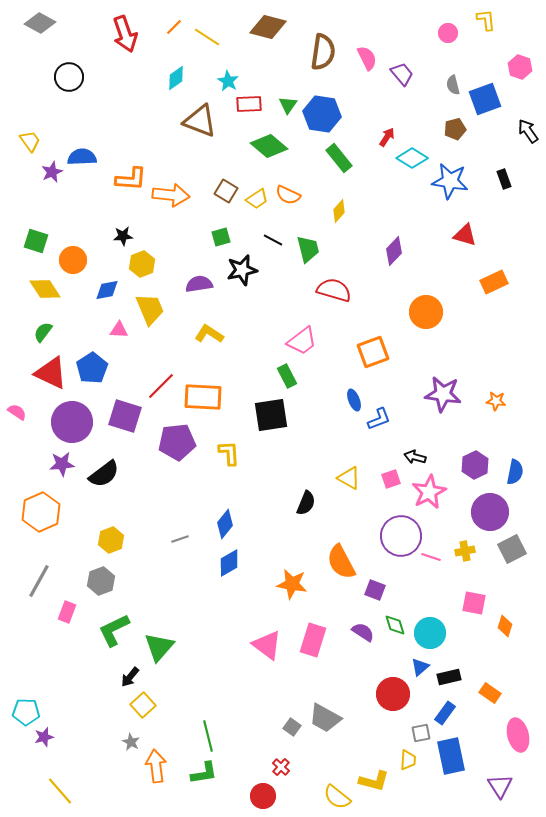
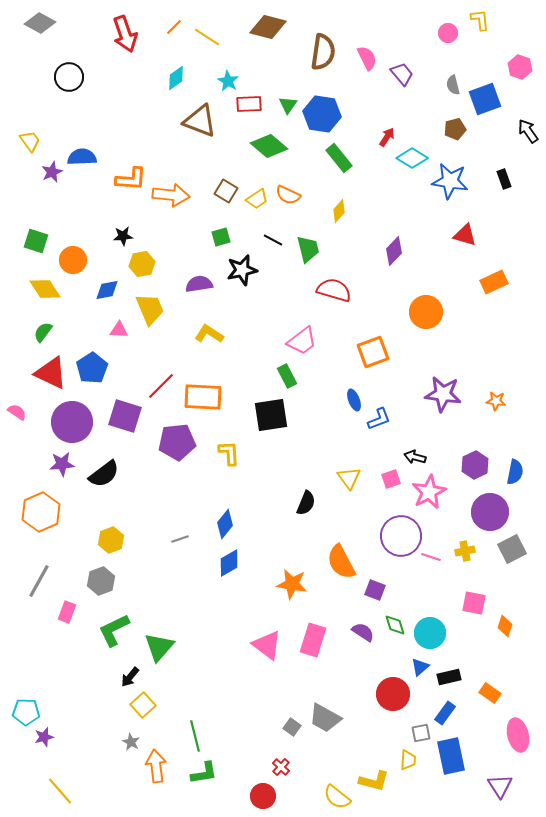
yellow L-shape at (486, 20): moved 6 px left
yellow hexagon at (142, 264): rotated 10 degrees clockwise
yellow triangle at (349, 478): rotated 25 degrees clockwise
green line at (208, 736): moved 13 px left
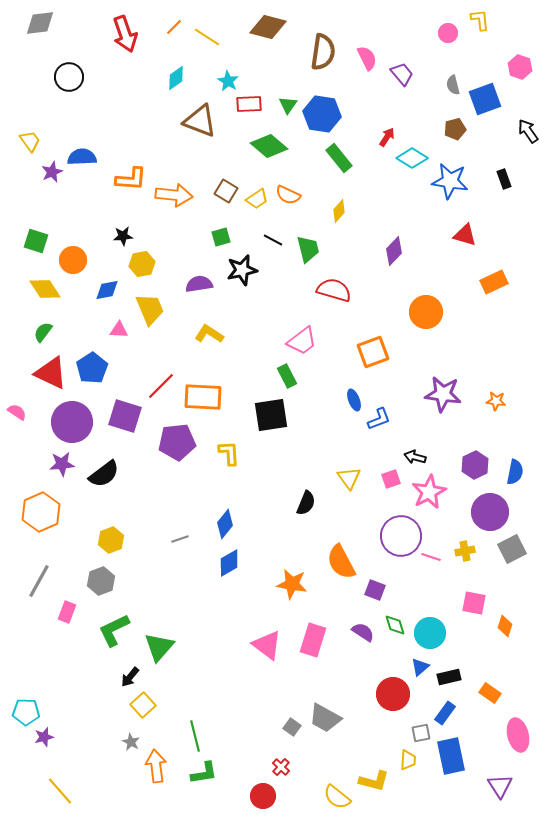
gray diamond at (40, 23): rotated 36 degrees counterclockwise
orange arrow at (171, 195): moved 3 px right
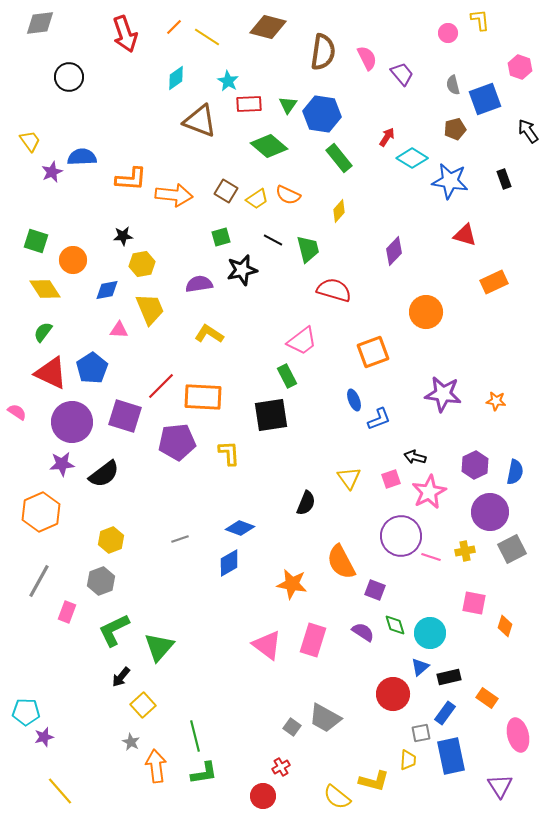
blue diamond at (225, 524): moved 15 px right, 4 px down; rotated 72 degrees clockwise
black arrow at (130, 677): moved 9 px left
orange rectangle at (490, 693): moved 3 px left, 5 px down
red cross at (281, 767): rotated 18 degrees clockwise
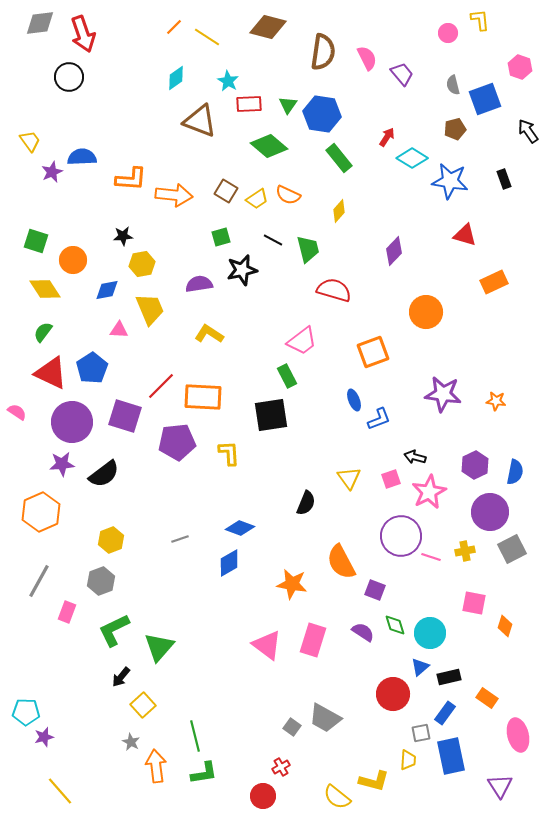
red arrow at (125, 34): moved 42 px left
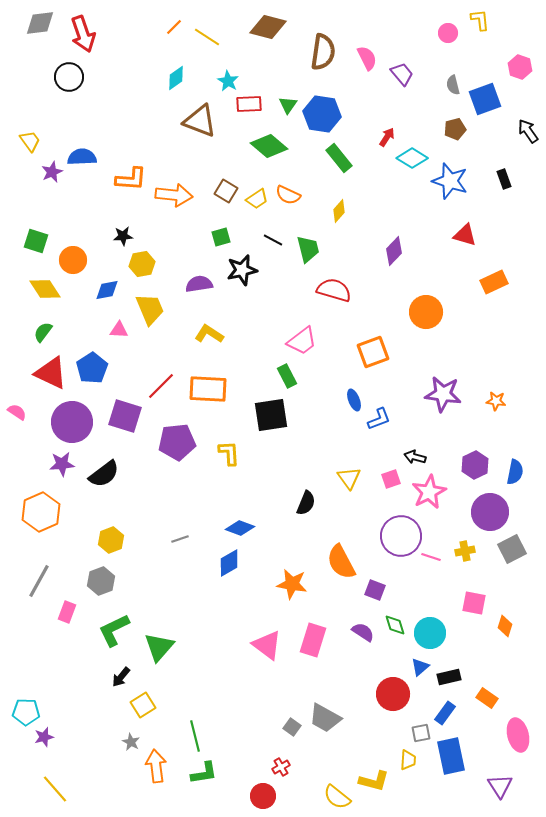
blue star at (450, 181): rotated 9 degrees clockwise
orange rectangle at (203, 397): moved 5 px right, 8 px up
yellow square at (143, 705): rotated 10 degrees clockwise
yellow line at (60, 791): moved 5 px left, 2 px up
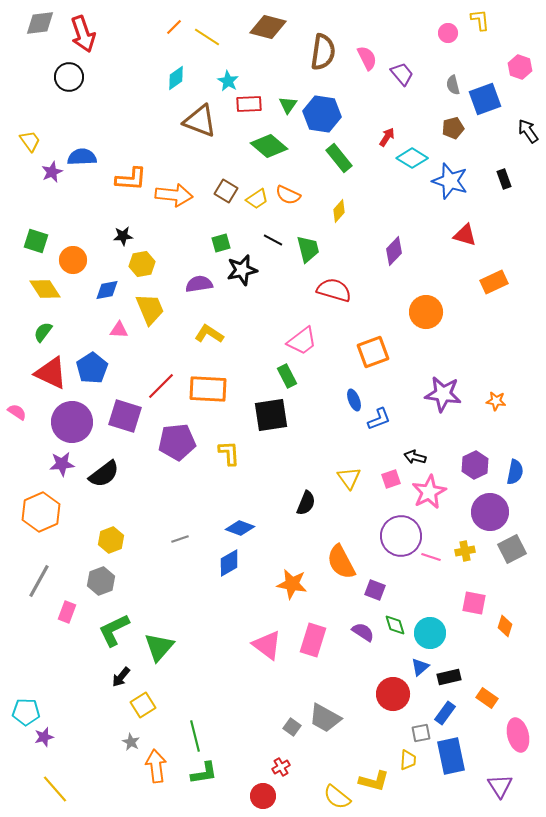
brown pentagon at (455, 129): moved 2 px left, 1 px up
green square at (221, 237): moved 6 px down
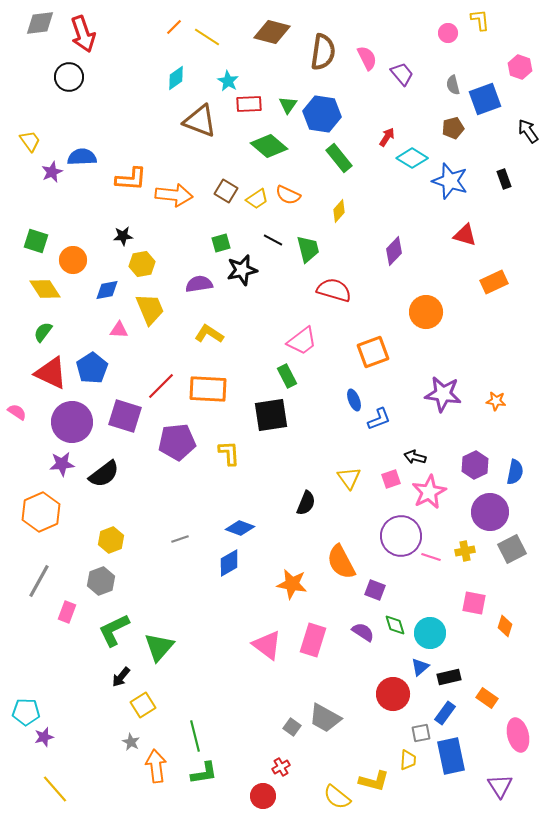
brown diamond at (268, 27): moved 4 px right, 5 px down
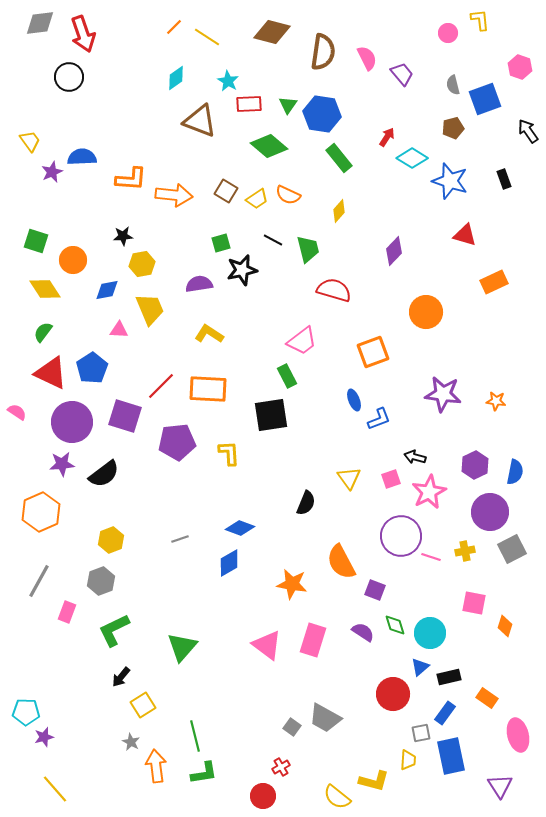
green triangle at (159, 647): moved 23 px right
